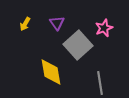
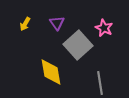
pink star: rotated 24 degrees counterclockwise
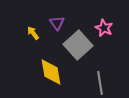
yellow arrow: moved 8 px right, 9 px down; rotated 112 degrees clockwise
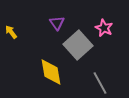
yellow arrow: moved 22 px left, 1 px up
gray line: rotated 20 degrees counterclockwise
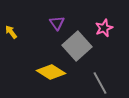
pink star: rotated 24 degrees clockwise
gray square: moved 1 px left, 1 px down
yellow diamond: rotated 48 degrees counterclockwise
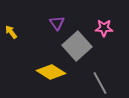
pink star: rotated 24 degrees clockwise
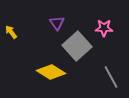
gray line: moved 11 px right, 6 px up
